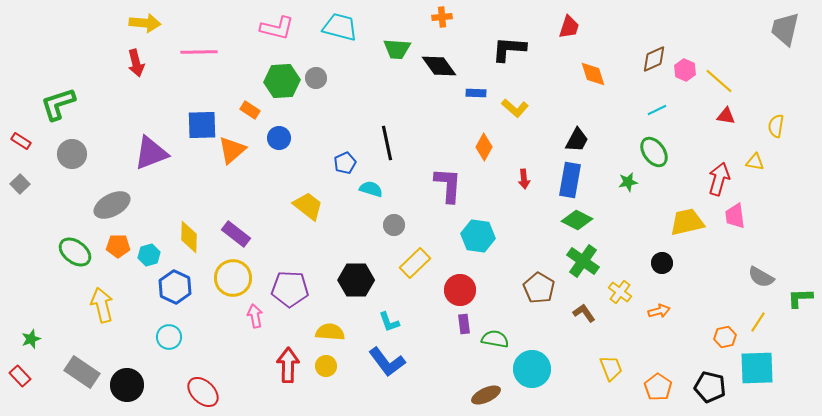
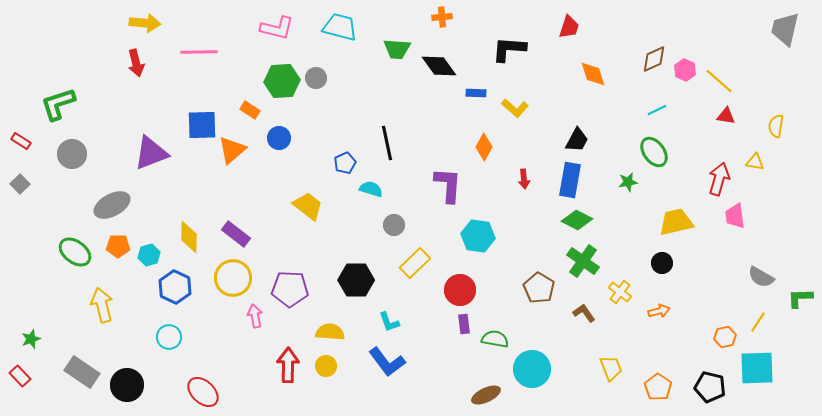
yellow trapezoid at (687, 222): moved 11 px left
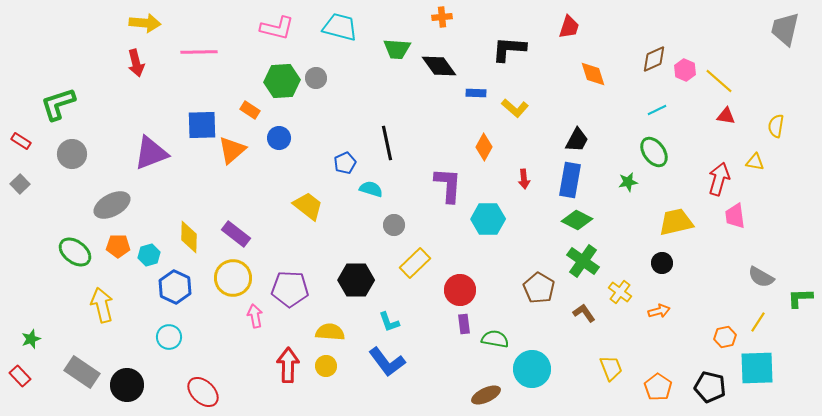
cyan hexagon at (478, 236): moved 10 px right, 17 px up; rotated 8 degrees counterclockwise
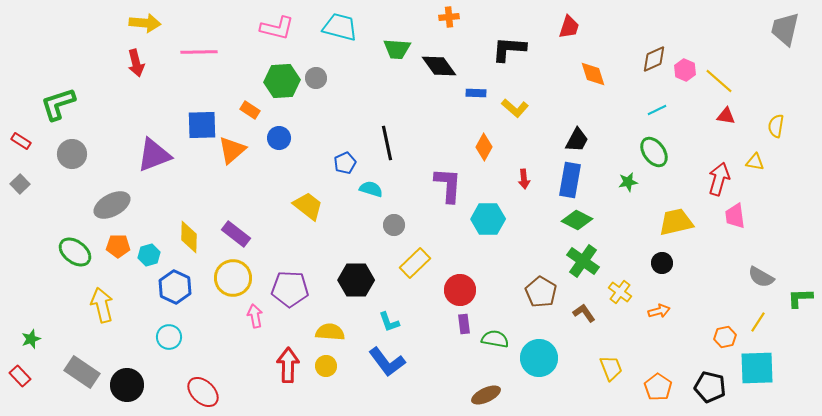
orange cross at (442, 17): moved 7 px right
purple triangle at (151, 153): moved 3 px right, 2 px down
brown pentagon at (539, 288): moved 2 px right, 4 px down
cyan circle at (532, 369): moved 7 px right, 11 px up
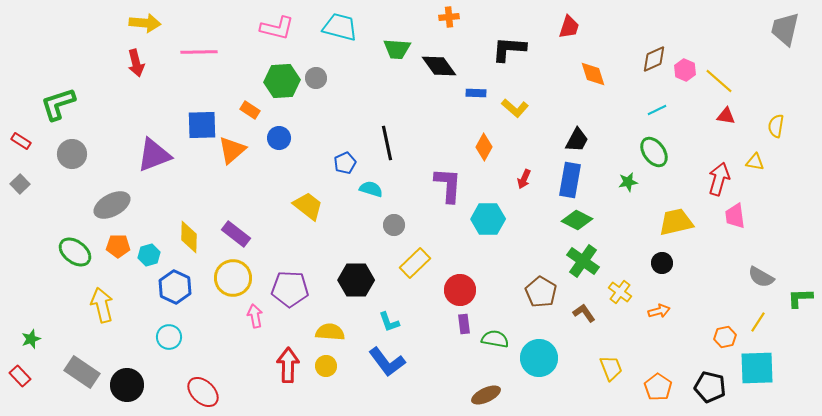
red arrow at (524, 179): rotated 30 degrees clockwise
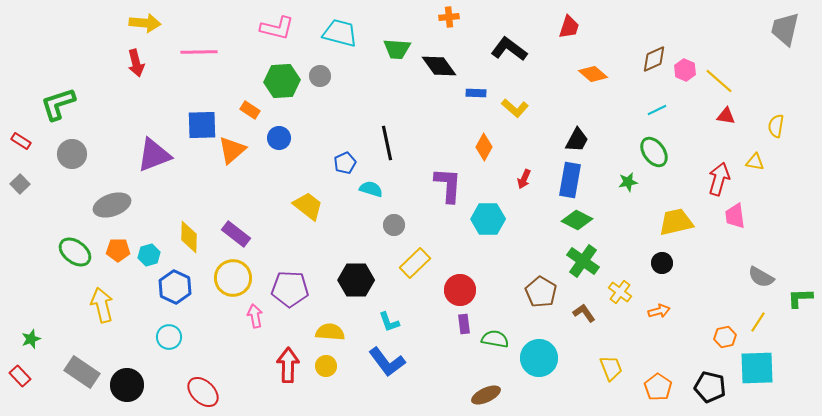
cyan trapezoid at (340, 27): moved 6 px down
black L-shape at (509, 49): rotated 33 degrees clockwise
orange diamond at (593, 74): rotated 32 degrees counterclockwise
gray circle at (316, 78): moved 4 px right, 2 px up
gray ellipse at (112, 205): rotated 9 degrees clockwise
orange pentagon at (118, 246): moved 4 px down
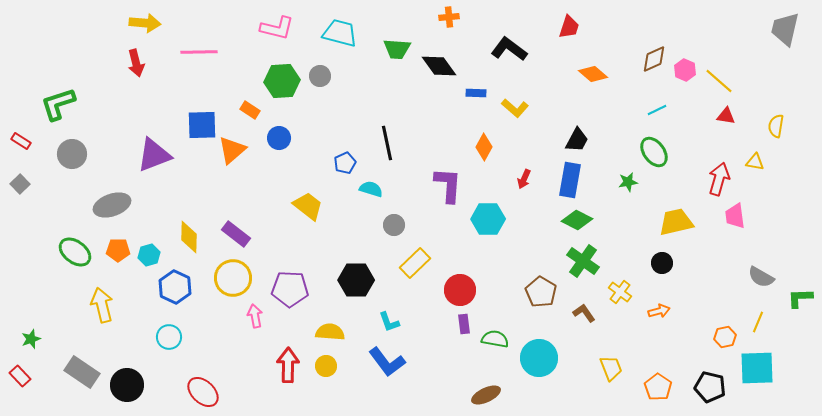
yellow line at (758, 322): rotated 10 degrees counterclockwise
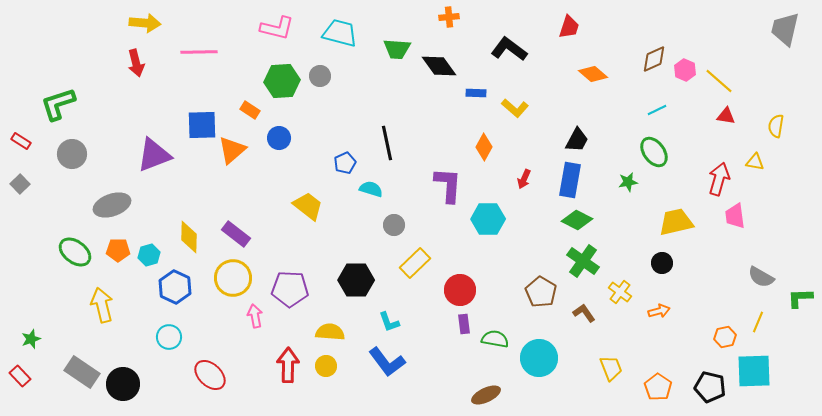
cyan square at (757, 368): moved 3 px left, 3 px down
black circle at (127, 385): moved 4 px left, 1 px up
red ellipse at (203, 392): moved 7 px right, 17 px up
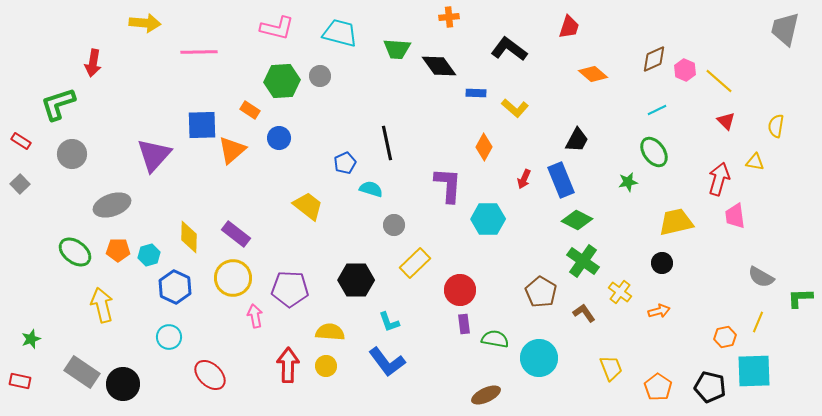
red arrow at (136, 63): moved 43 px left; rotated 24 degrees clockwise
red triangle at (726, 116): moved 5 px down; rotated 36 degrees clockwise
purple triangle at (154, 155): rotated 27 degrees counterclockwise
blue rectangle at (570, 180): moved 9 px left; rotated 32 degrees counterclockwise
red rectangle at (20, 376): moved 5 px down; rotated 35 degrees counterclockwise
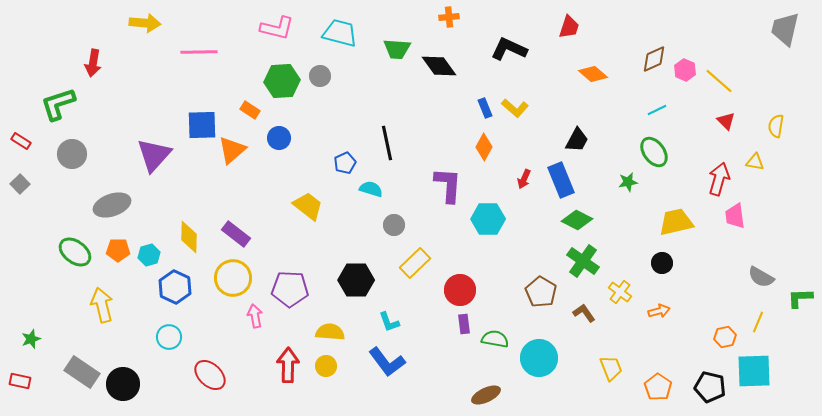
black L-shape at (509, 49): rotated 12 degrees counterclockwise
blue rectangle at (476, 93): moved 9 px right, 15 px down; rotated 66 degrees clockwise
